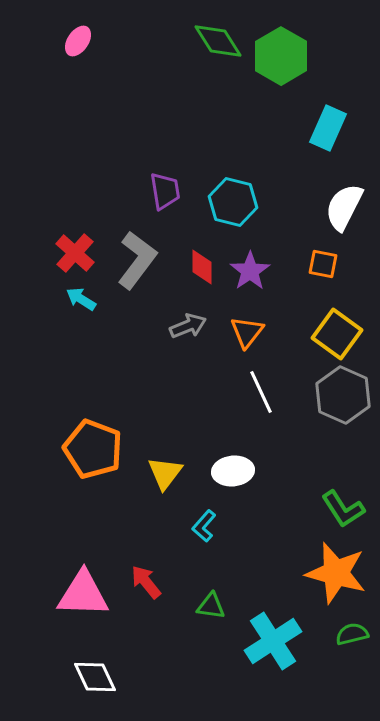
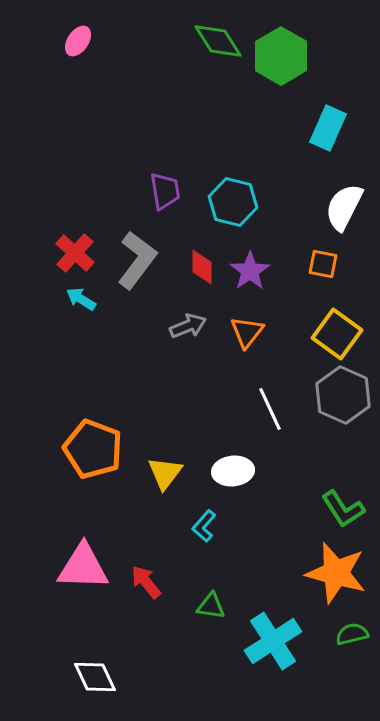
white line: moved 9 px right, 17 px down
pink triangle: moved 27 px up
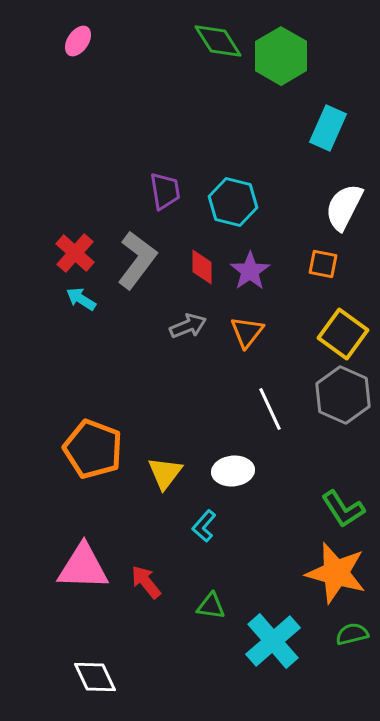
yellow square: moved 6 px right
cyan cross: rotated 8 degrees counterclockwise
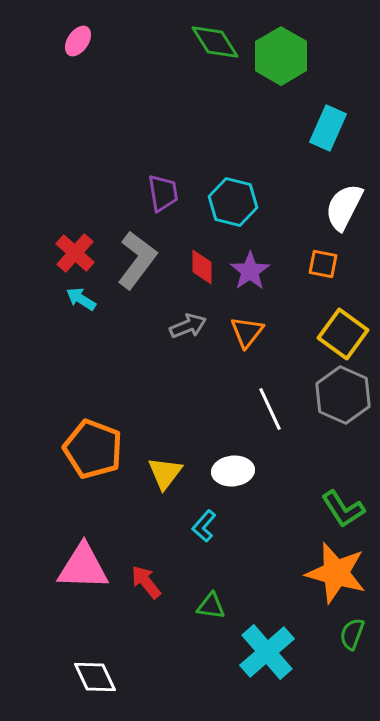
green diamond: moved 3 px left, 1 px down
purple trapezoid: moved 2 px left, 2 px down
green semicircle: rotated 56 degrees counterclockwise
cyan cross: moved 6 px left, 11 px down
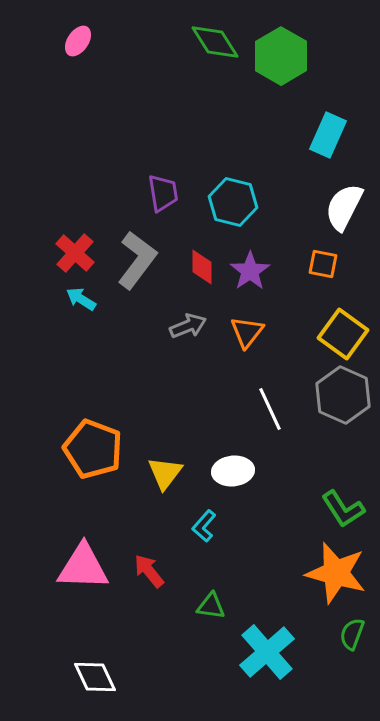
cyan rectangle: moved 7 px down
red arrow: moved 3 px right, 11 px up
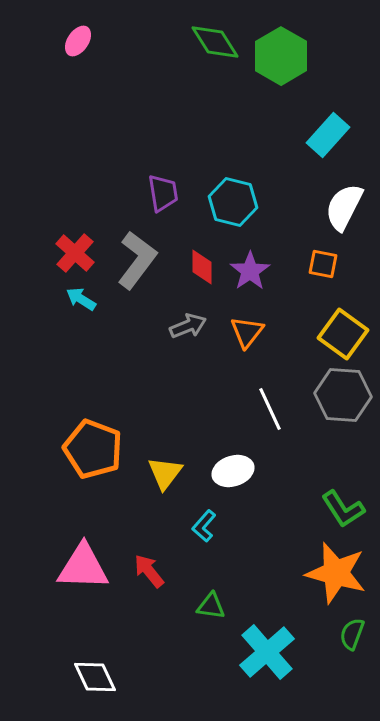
cyan rectangle: rotated 18 degrees clockwise
gray hexagon: rotated 20 degrees counterclockwise
white ellipse: rotated 12 degrees counterclockwise
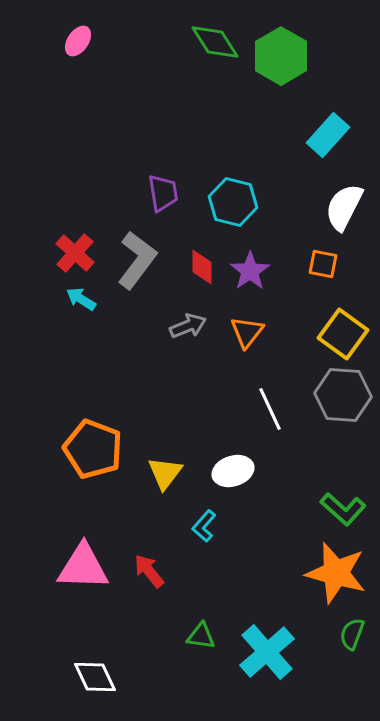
green L-shape: rotated 15 degrees counterclockwise
green triangle: moved 10 px left, 30 px down
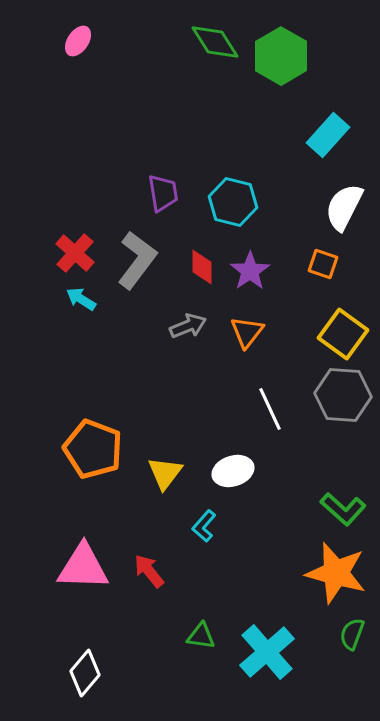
orange square: rotated 8 degrees clockwise
white diamond: moved 10 px left, 4 px up; rotated 66 degrees clockwise
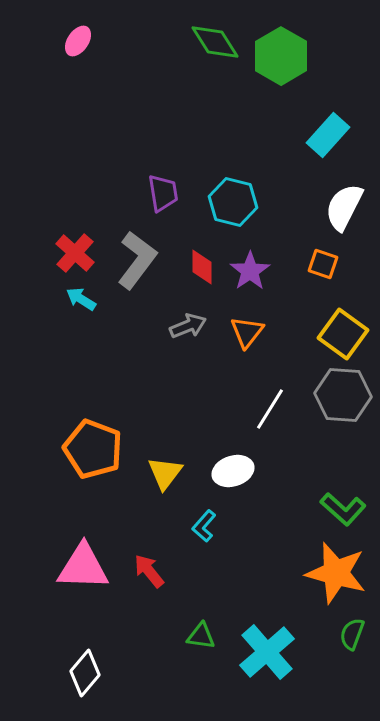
white line: rotated 57 degrees clockwise
